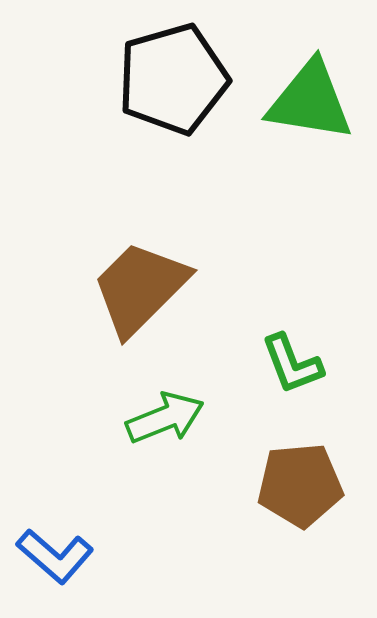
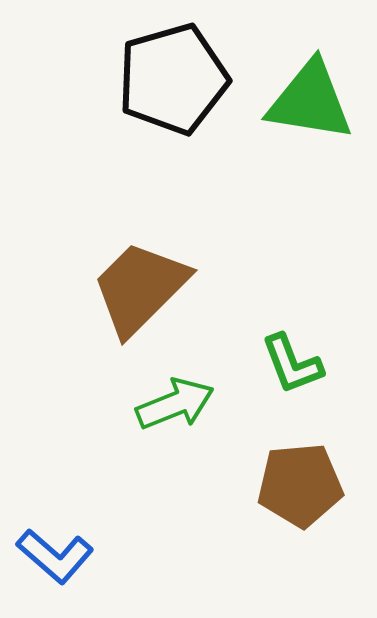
green arrow: moved 10 px right, 14 px up
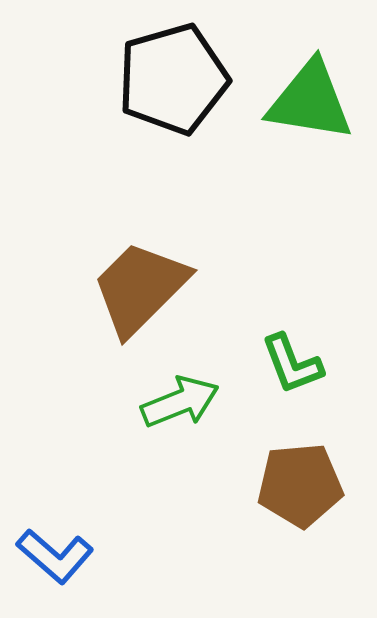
green arrow: moved 5 px right, 2 px up
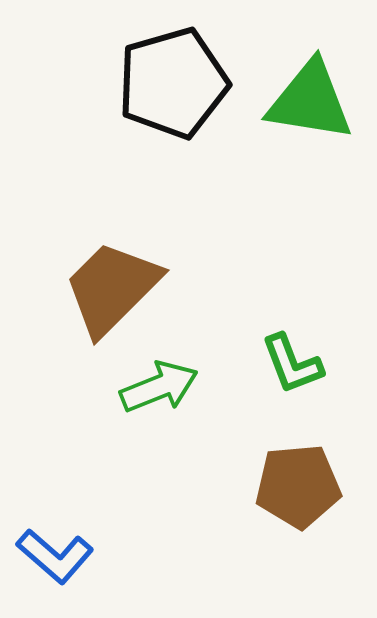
black pentagon: moved 4 px down
brown trapezoid: moved 28 px left
green arrow: moved 21 px left, 15 px up
brown pentagon: moved 2 px left, 1 px down
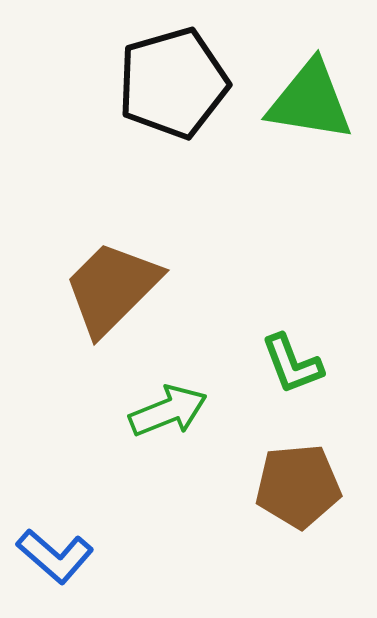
green arrow: moved 9 px right, 24 px down
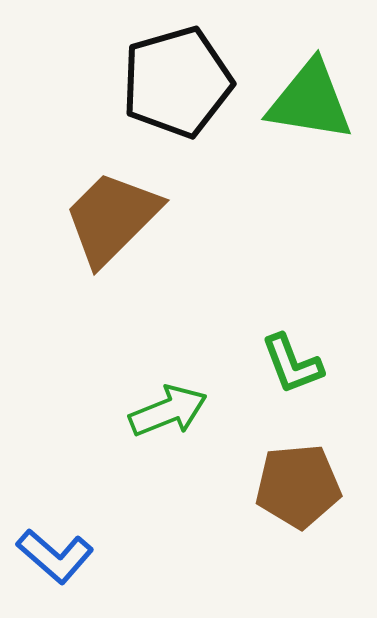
black pentagon: moved 4 px right, 1 px up
brown trapezoid: moved 70 px up
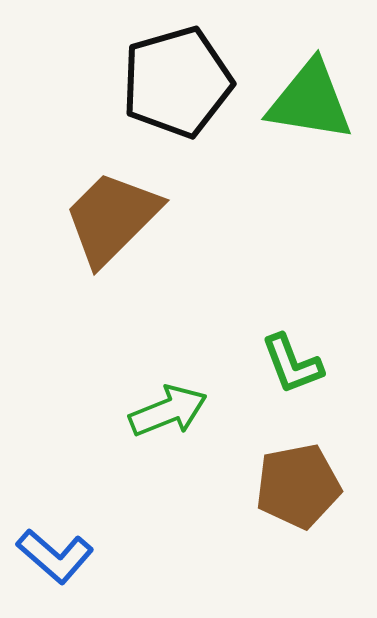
brown pentagon: rotated 6 degrees counterclockwise
